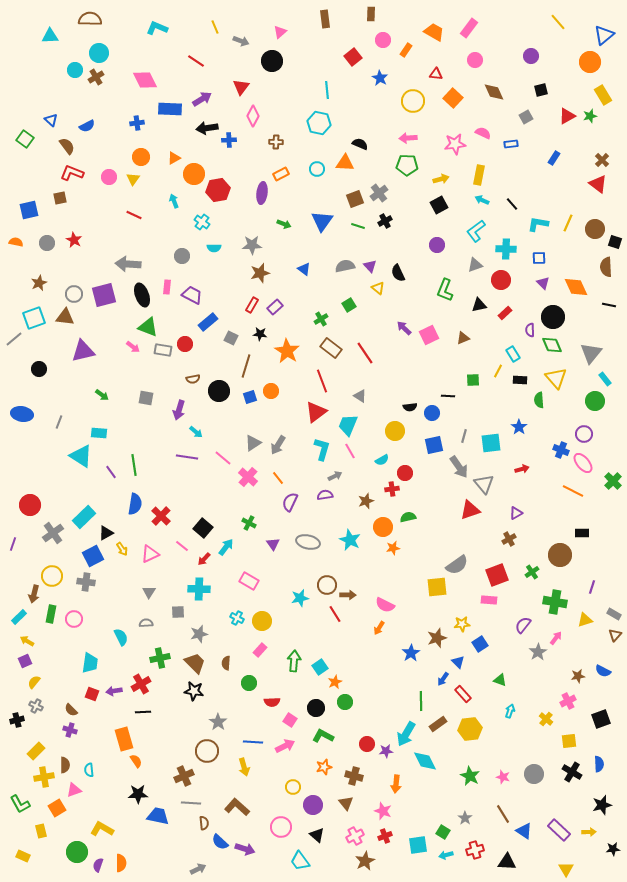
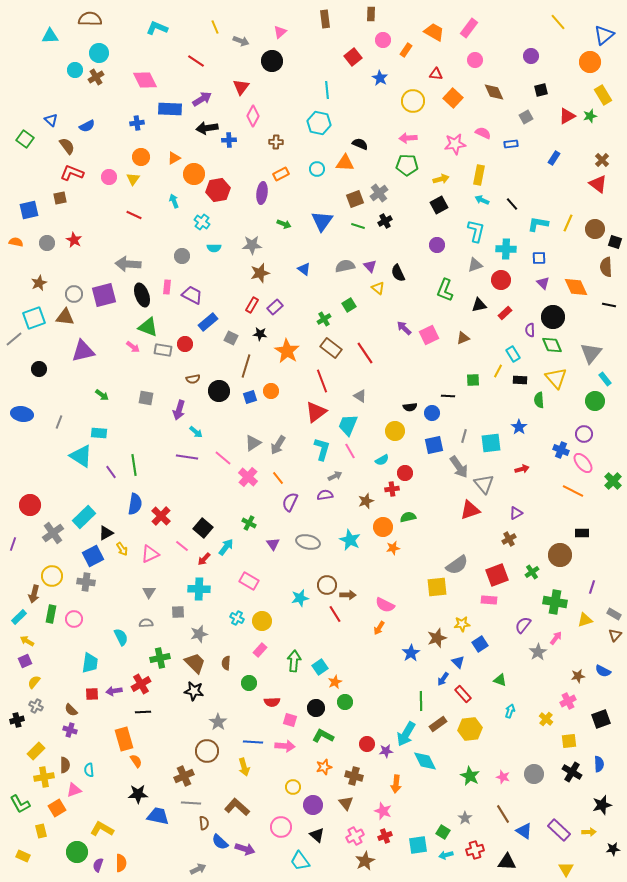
cyan L-shape at (476, 231): rotated 140 degrees clockwise
green cross at (321, 319): moved 3 px right
red square at (92, 694): rotated 24 degrees counterclockwise
pink square at (290, 720): rotated 16 degrees counterclockwise
pink arrow at (285, 746): rotated 30 degrees clockwise
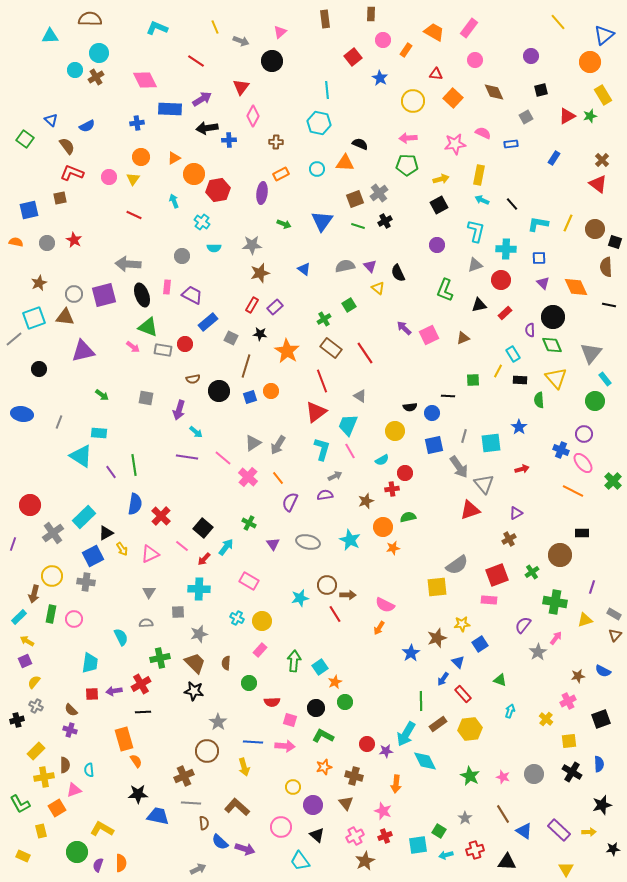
green square at (443, 832): moved 4 px left, 1 px up
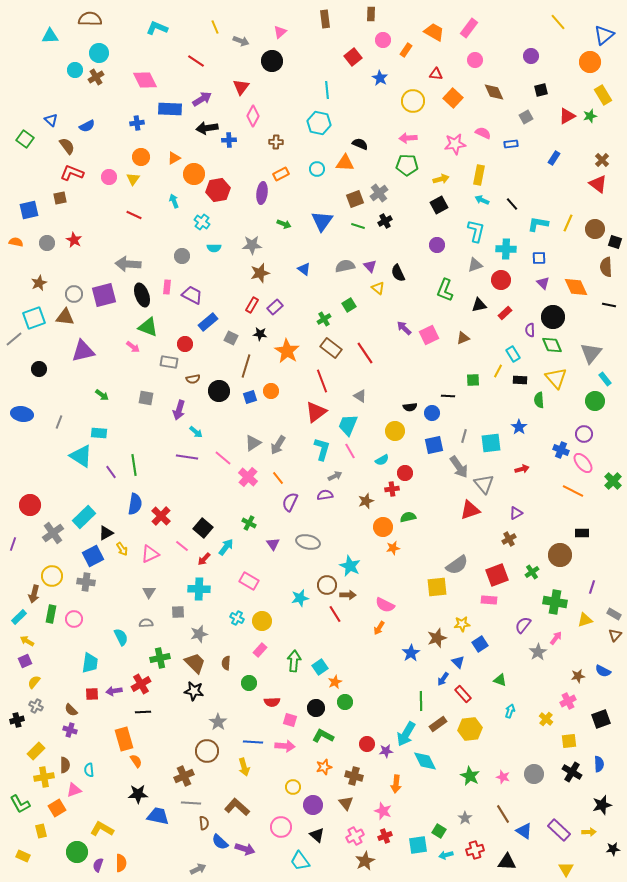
gray rectangle at (163, 350): moved 6 px right, 12 px down
cyan star at (350, 540): moved 26 px down
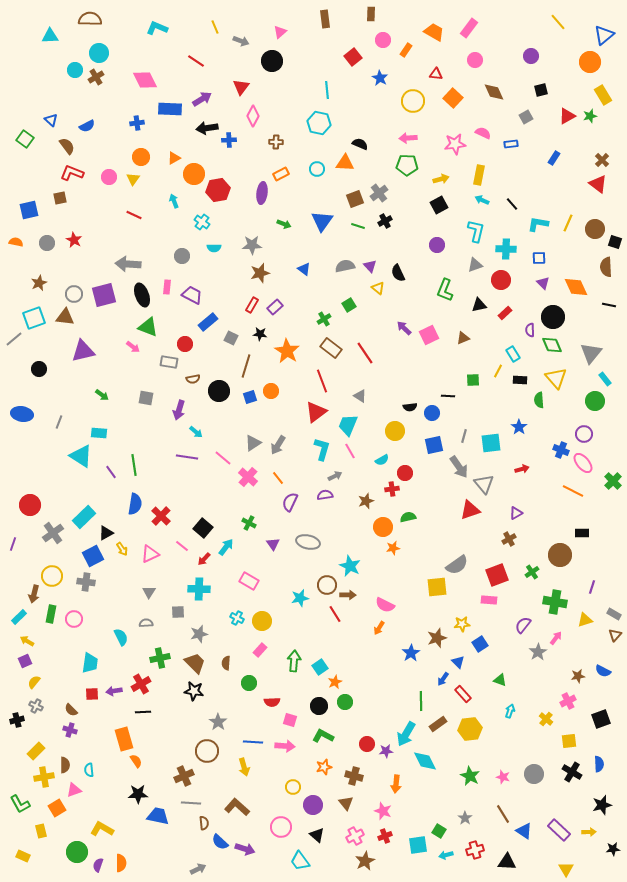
black circle at (316, 708): moved 3 px right, 2 px up
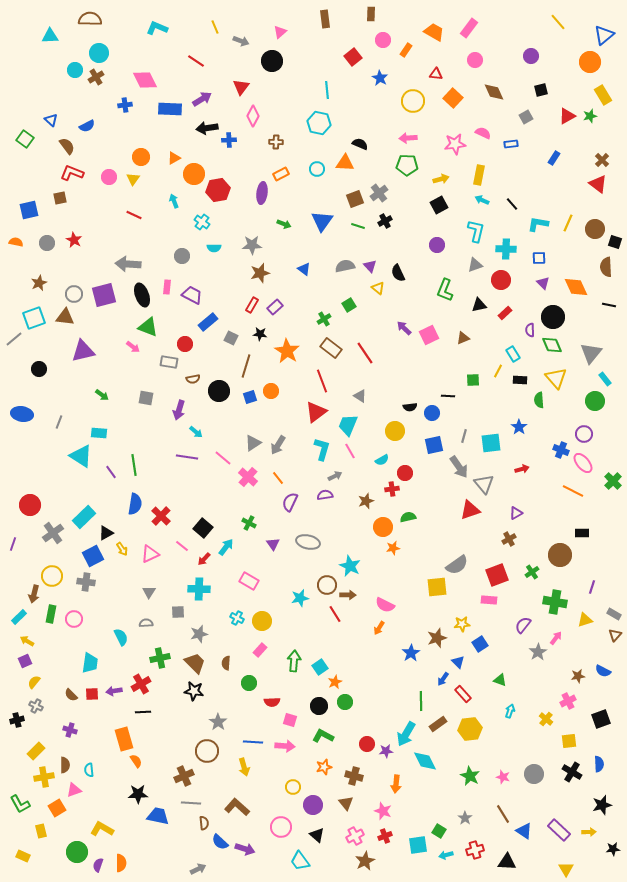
blue cross at (137, 123): moved 12 px left, 18 px up
brown semicircle at (71, 710): moved 15 px up
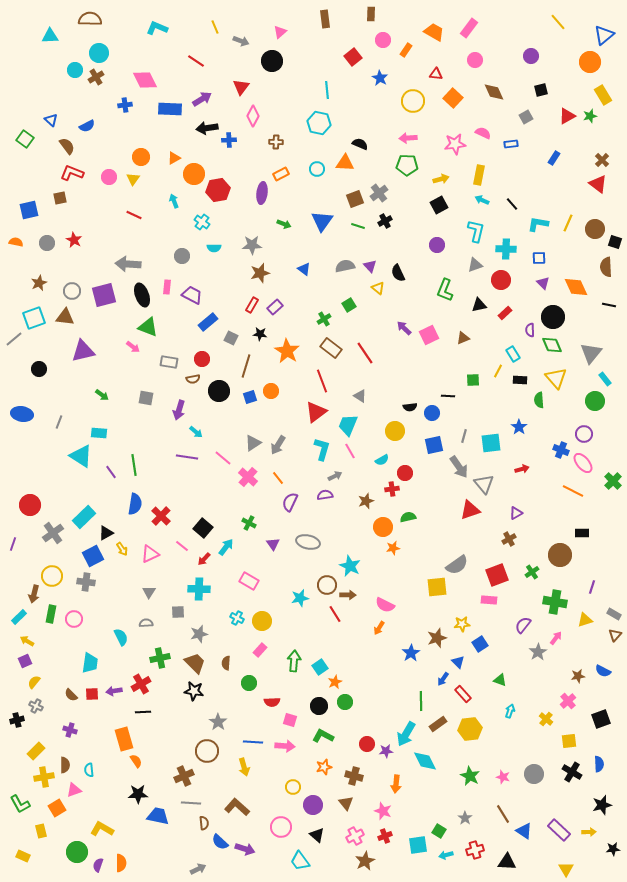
gray circle at (74, 294): moved 2 px left, 3 px up
red circle at (185, 344): moved 17 px right, 15 px down
pink cross at (568, 701): rotated 14 degrees counterclockwise
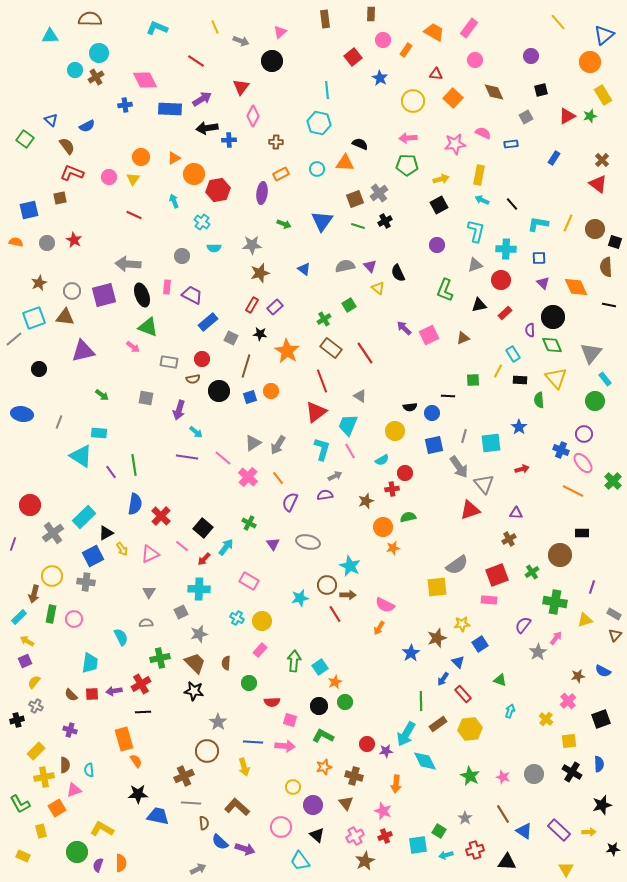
purple triangle at (516, 513): rotated 32 degrees clockwise
gray square at (178, 612): moved 3 px right; rotated 24 degrees counterclockwise
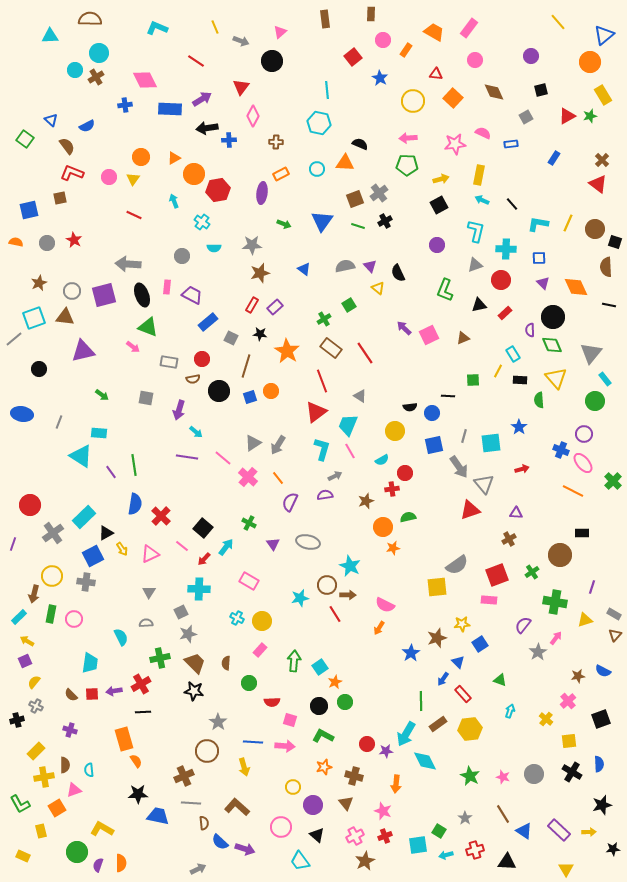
gray star at (199, 634): moved 11 px left
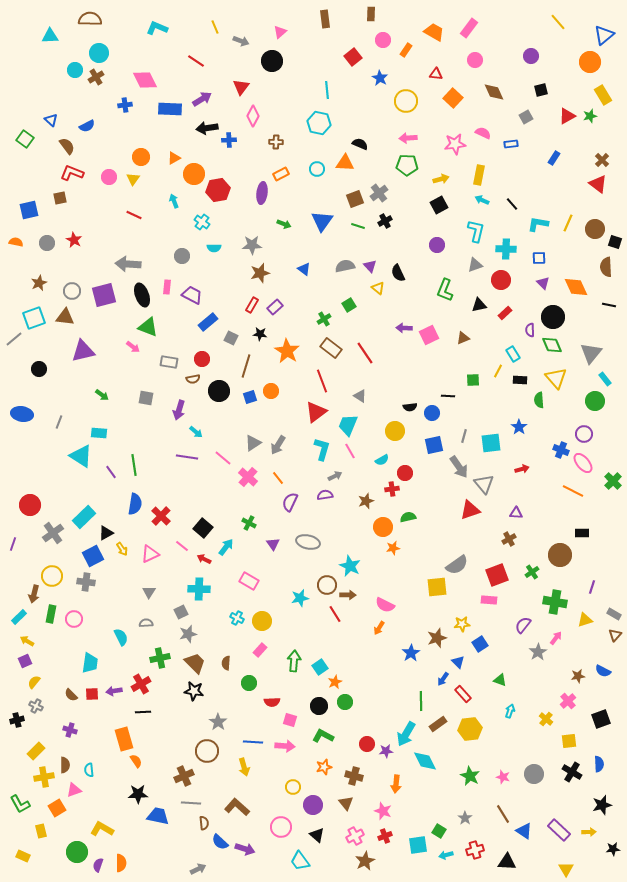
yellow circle at (413, 101): moved 7 px left
purple arrow at (404, 328): rotated 42 degrees counterclockwise
red arrow at (204, 559): rotated 72 degrees clockwise
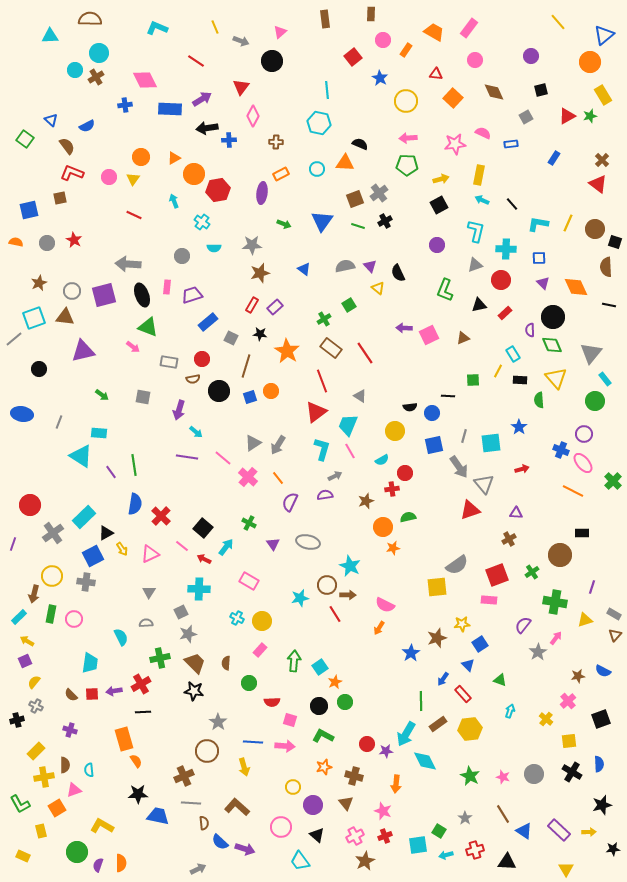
purple trapezoid at (192, 295): rotated 45 degrees counterclockwise
gray square at (146, 398): moved 3 px left, 1 px up
blue triangle at (458, 662): moved 10 px right, 3 px down
yellow L-shape at (102, 829): moved 3 px up
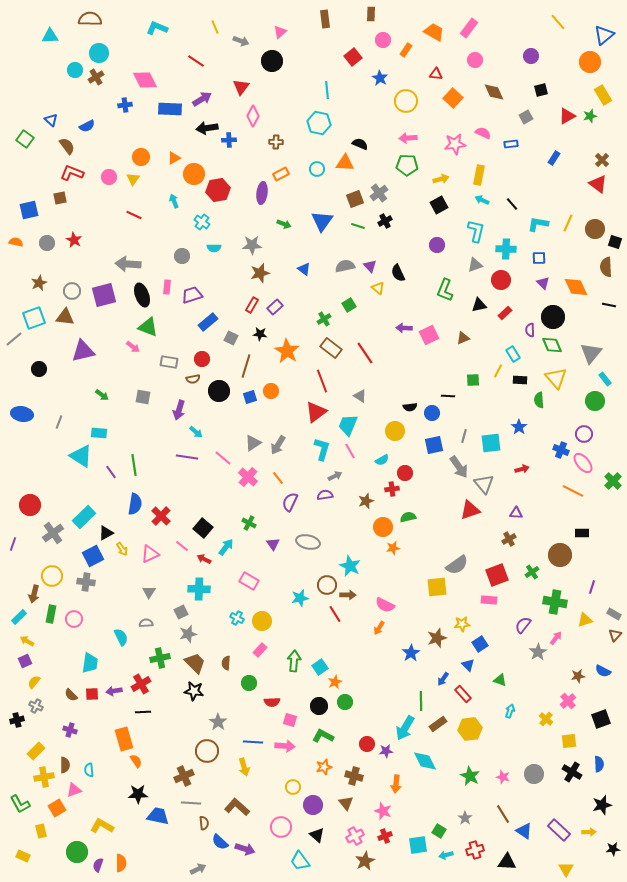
cyan arrow at (406, 734): moved 1 px left, 6 px up
